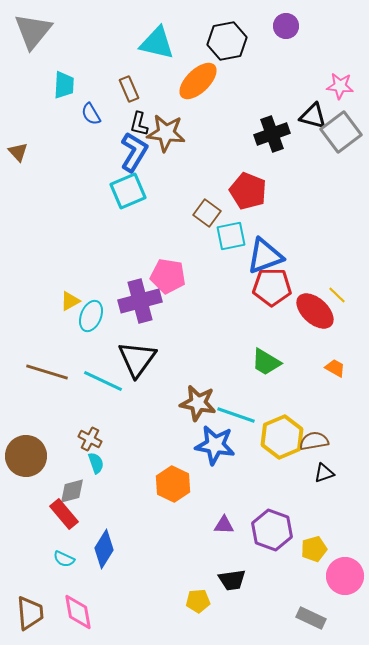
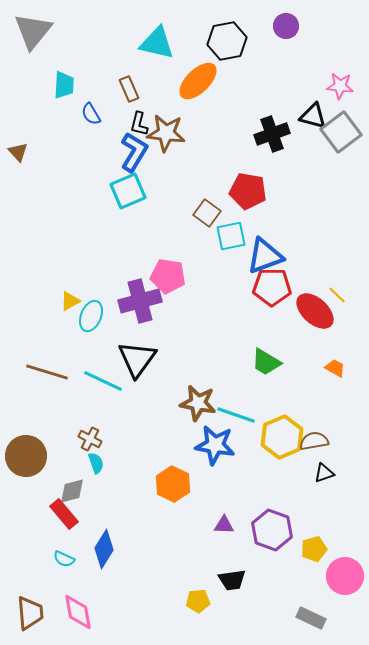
red pentagon at (248, 191): rotated 12 degrees counterclockwise
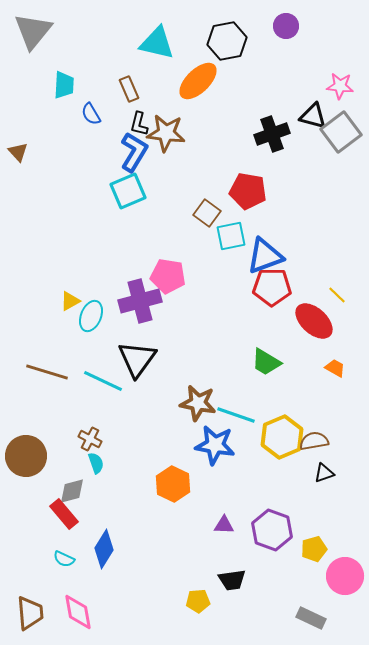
red ellipse at (315, 311): moved 1 px left, 10 px down
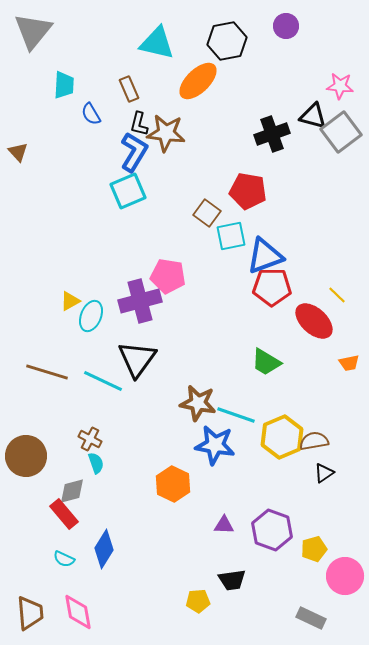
orange trapezoid at (335, 368): moved 14 px right, 5 px up; rotated 140 degrees clockwise
black triangle at (324, 473): rotated 15 degrees counterclockwise
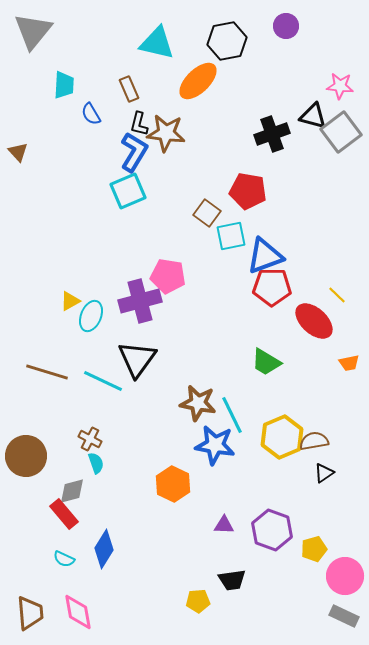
cyan line at (236, 415): moved 4 px left; rotated 45 degrees clockwise
gray rectangle at (311, 618): moved 33 px right, 2 px up
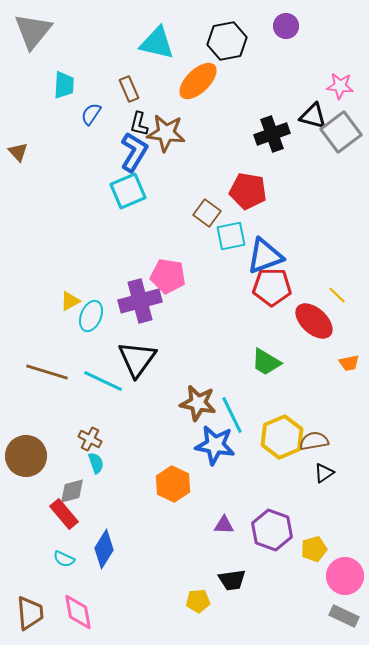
blue semicircle at (91, 114): rotated 65 degrees clockwise
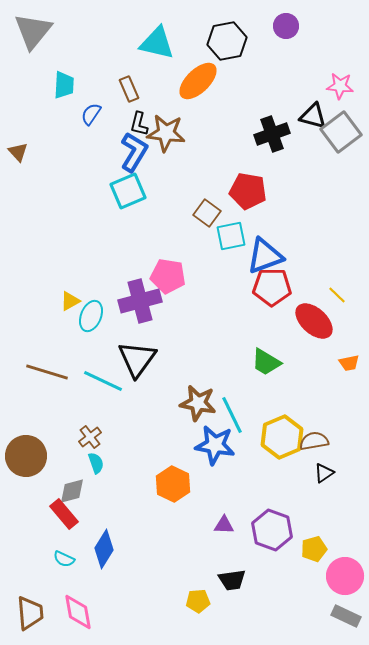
brown cross at (90, 439): moved 2 px up; rotated 25 degrees clockwise
gray rectangle at (344, 616): moved 2 px right
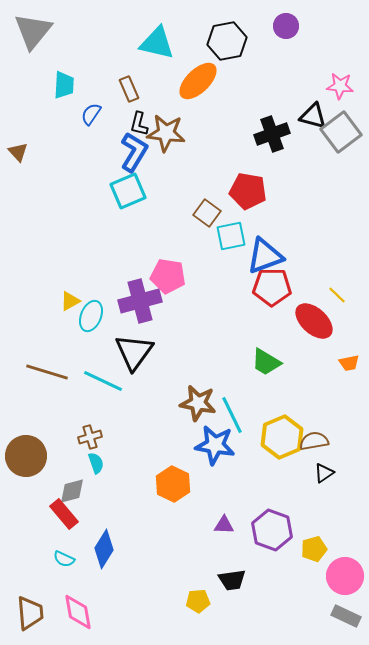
black triangle at (137, 359): moved 3 px left, 7 px up
brown cross at (90, 437): rotated 20 degrees clockwise
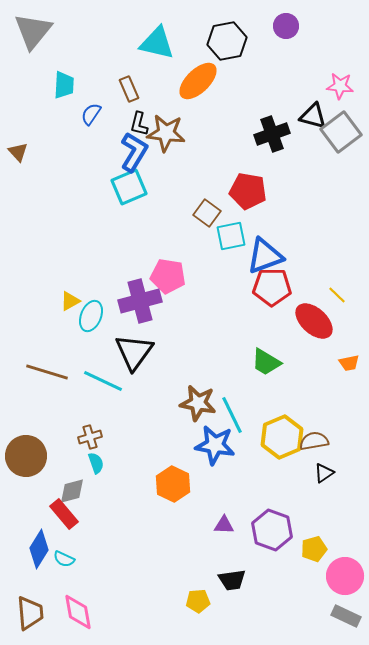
cyan square at (128, 191): moved 1 px right, 4 px up
blue diamond at (104, 549): moved 65 px left
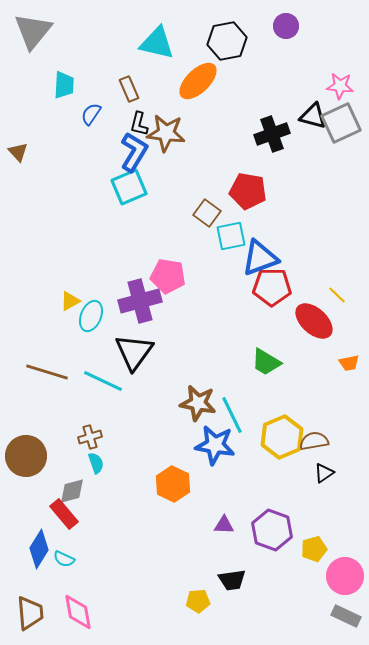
gray square at (341, 132): moved 9 px up; rotated 12 degrees clockwise
blue triangle at (265, 256): moved 5 px left, 2 px down
